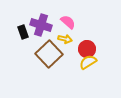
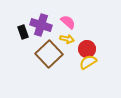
yellow arrow: moved 2 px right
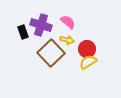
yellow arrow: moved 1 px down
brown square: moved 2 px right, 1 px up
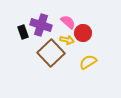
red circle: moved 4 px left, 16 px up
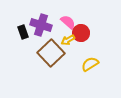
red circle: moved 2 px left
yellow arrow: moved 1 px right; rotated 136 degrees clockwise
yellow semicircle: moved 2 px right, 2 px down
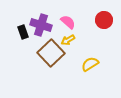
red circle: moved 23 px right, 13 px up
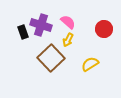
red circle: moved 9 px down
yellow arrow: rotated 32 degrees counterclockwise
brown square: moved 5 px down
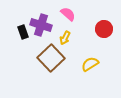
pink semicircle: moved 8 px up
yellow arrow: moved 3 px left, 2 px up
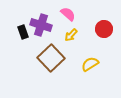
yellow arrow: moved 6 px right, 3 px up; rotated 16 degrees clockwise
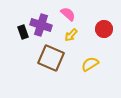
brown square: rotated 24 degrees counterclockwise
